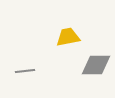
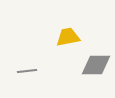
gray line: moved 2 px right
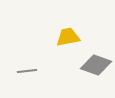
gray diamond: rotated 20 degrees clockwise
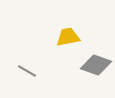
gray line: rotated 36 degrees clockwise
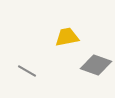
yellow trapezoid: moved 1 px left
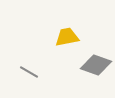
gray line: moved 2 px right, 1 px down
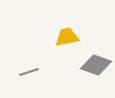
gray line: rotated 48 degrees counterclockwise
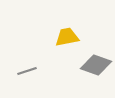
gray line: moved 2 px left, 1 px up
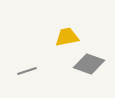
gray diamond: moved 7 px left, 1 px up
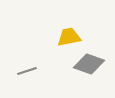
yellow trapezoid: moved 2 px right
